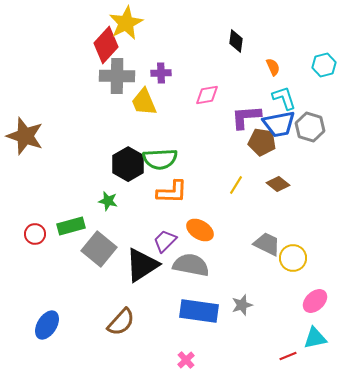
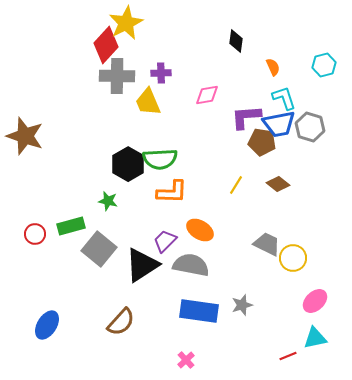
yellow trapezoid: moved 4 px right
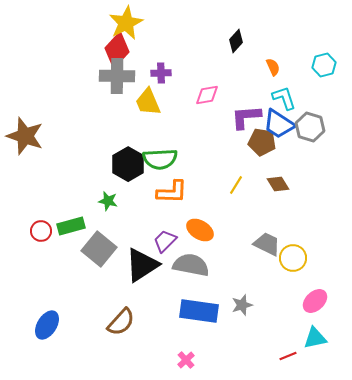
black diamond: rotated 35 degrees clockwise
red diamond: moved 11 px right, 5 px down
blue trapezoid: rotated 44 degrees clockwise
brown diamond: rotated 20 degrees clockwise
red circle: moved 6 px right, 3 px up
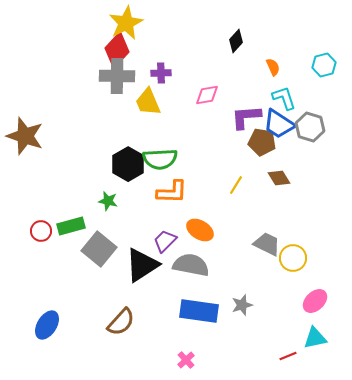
brown diamond: moved 1 px right, 6 px up
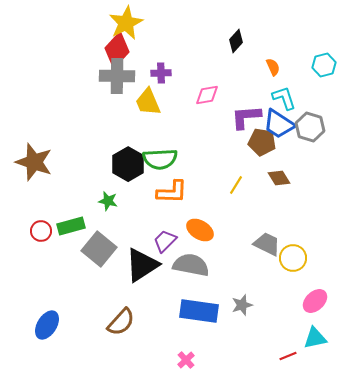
brown star: moved 9 px right, 26 px down
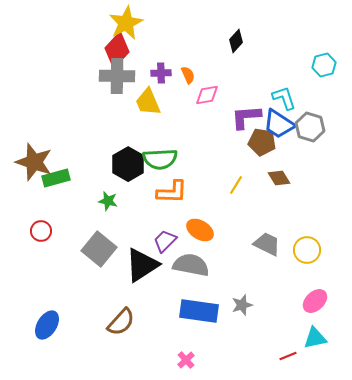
orange semicircle: moved 85 px left, 8 px down
green rectangle: moved 15 px left, 48 px up
yellow circle: moved 14 px right, 8 px up
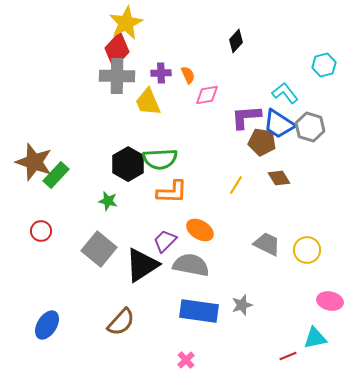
cyan L-shape: moved 1 px right, 5 px up; rotated 20 degrees counterclockwise
green rectangle: moved 3 px up; rotated 32 degrees counterclockwise
pink ellipse: moved 15 px right; rotated 55 degrees clockwise
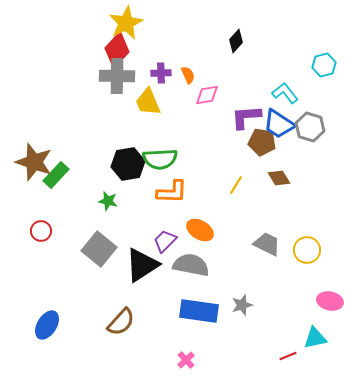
black hexagon: rotated 20 degrees clockwise
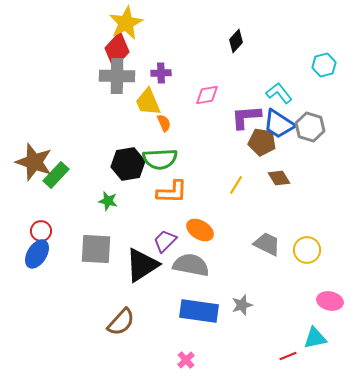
orange semicircle: moved 24 px left, 48 px down
cyan L-shape: moved 6 px left
gray square: moved 3 px left; rotated 36 degrees counterclockwise
blue ellipse: moved 10 px left, 71 px up
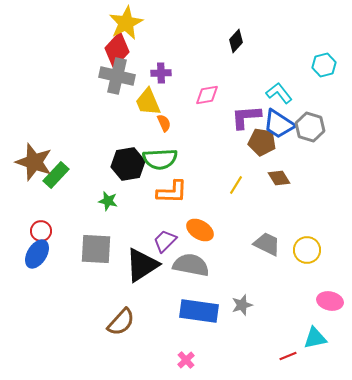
gray cross: rotated 12 degrees clockwise
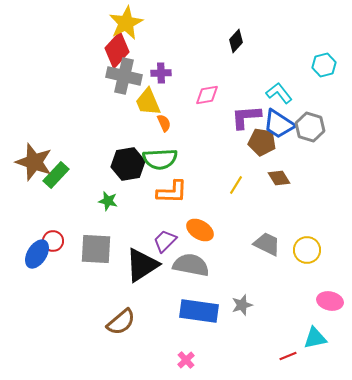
gray cross: moved 7 px right
red circle: moved 12 px right, 10 px down
brown semicircle: rotated 8 degrees clockwise
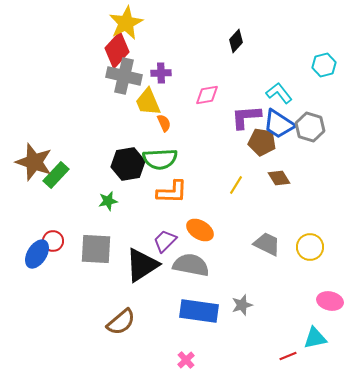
green star: rotated 24 degrees counterclockwise
yellow circle: moved 3 px right, 3 px up
